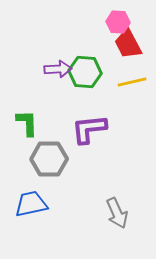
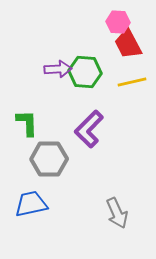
purple L-shape: rotated 39 degrees counterclockwise
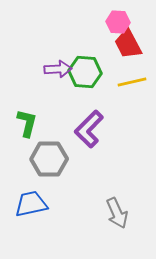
green L-shape: rotated 16 degrees clockwise
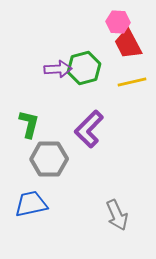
green hexagon: moved 1 px left, 4 px up; rotated 20 degrees counterclockwise
green L-shape: moved 2 px right, 1 px down
gray arrow: moved 2 px down
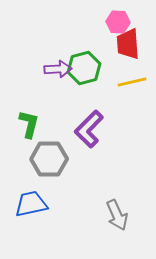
red trapezoid: rotated 24 degrees clockwise
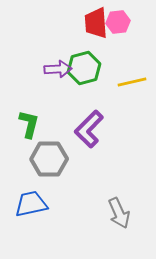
pink hexagon: rotated 10 degrees counterclockwise
red trapezoid: moved 32 px left, 21 px up
gray arrow: moved 2 px right, 2 px up
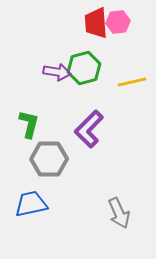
purple arrow: moved 1 px left, 3 px down; rotated 12 degrees clockwise
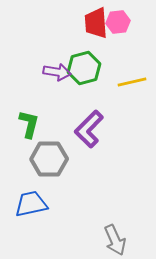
gray arrow: moved 4 px left, 27 px down
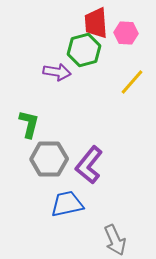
pink hexagon: moved 8 px right, 11 px down; rotated 10 degrees clockwise
green hexagon: moved 18 px up
yellow line: rotated 36 degrees counterclockwise
purple L-shape: moved 36 px down; rotated 6 degrees counterclockwise
blue trapezoid: moved 36 px right
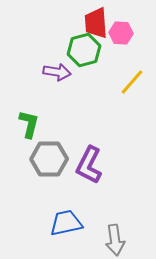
pink hexagon: moved 5 px left
purple L-shape: rotated 12 degrees counterclockwise
blue trapezoid: moved 1 px left, 19 px down
gray arrow: rotated 16 degrees clockwise
